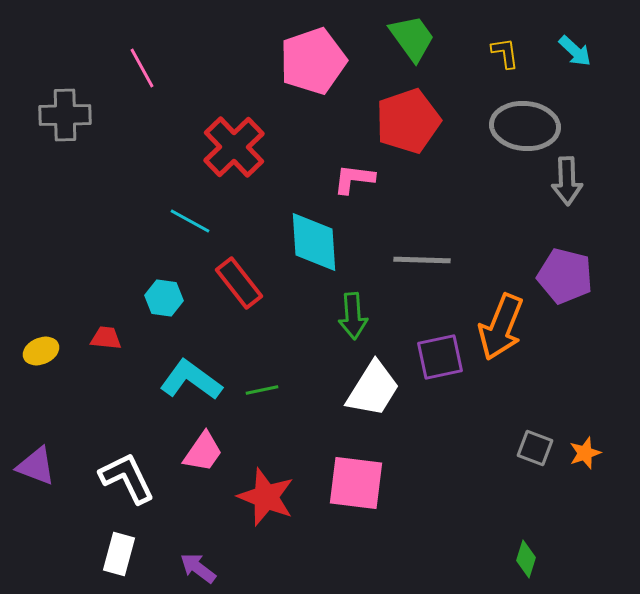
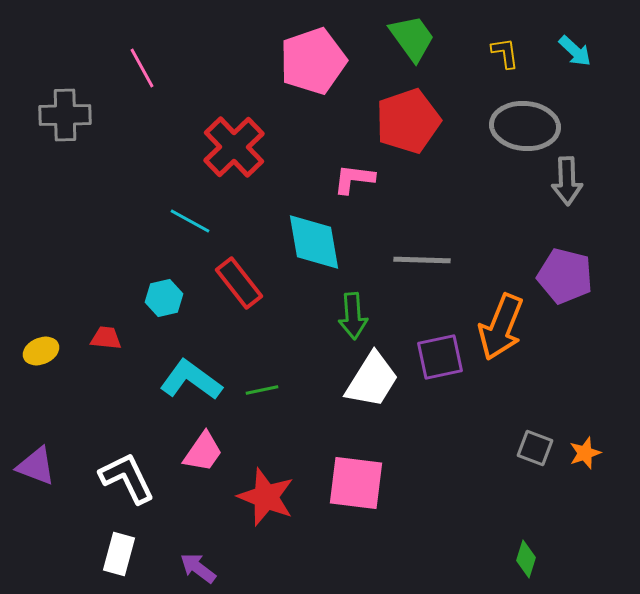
cyan diamond: rotated 6 degrees counterclockwise
cyan hexagon: rotated 21 degrees counterclockwise
white trapezoid: moved 1 px left, 9 px up
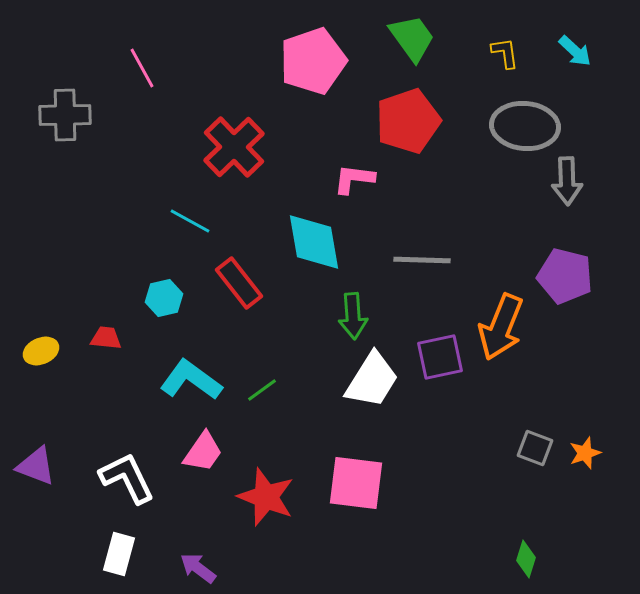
green line: rotated 24 degrees counterclockwise
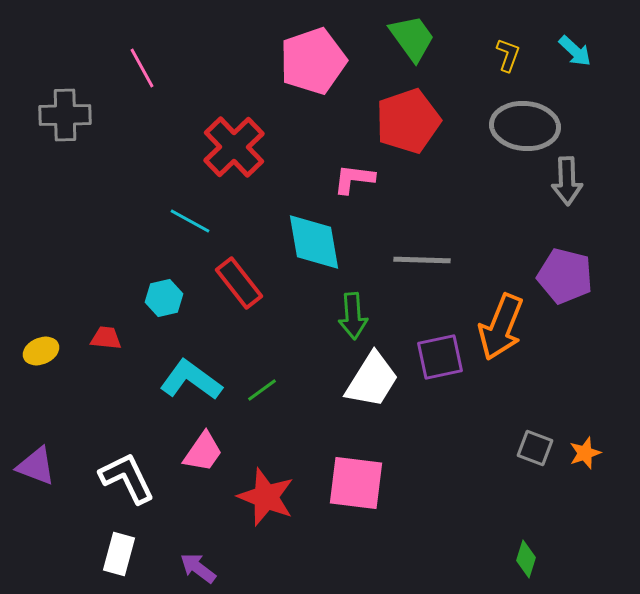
yellow L-shape: moved 3 px right, 2 px down; rotated 28 degrees clockwise
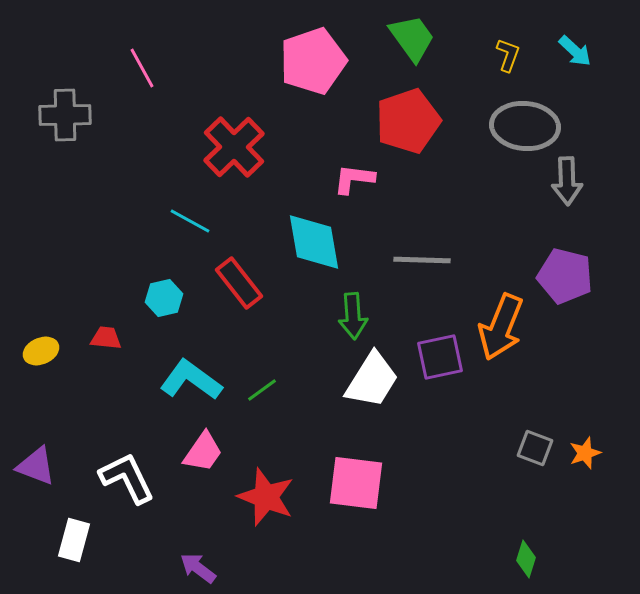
white rectangle: moved 45 px left, 14 px up
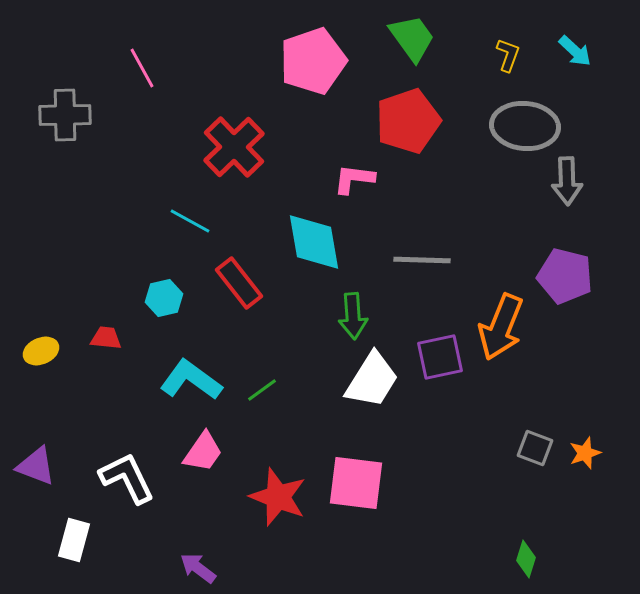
red star: moved 12 px right
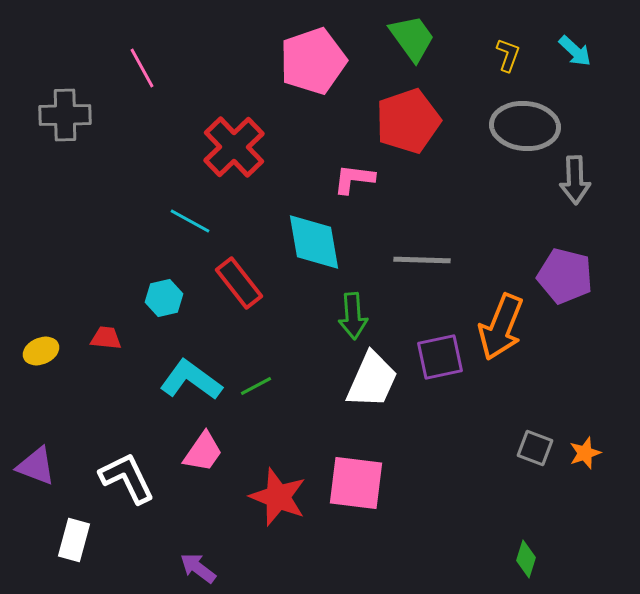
gray arrow: moved 8 px right, 1 px up
white trapezoid: rotated 8 degrees counterclockwise
green line: moved 6 px left, 4 px up; rotated 8 degrees clockwise
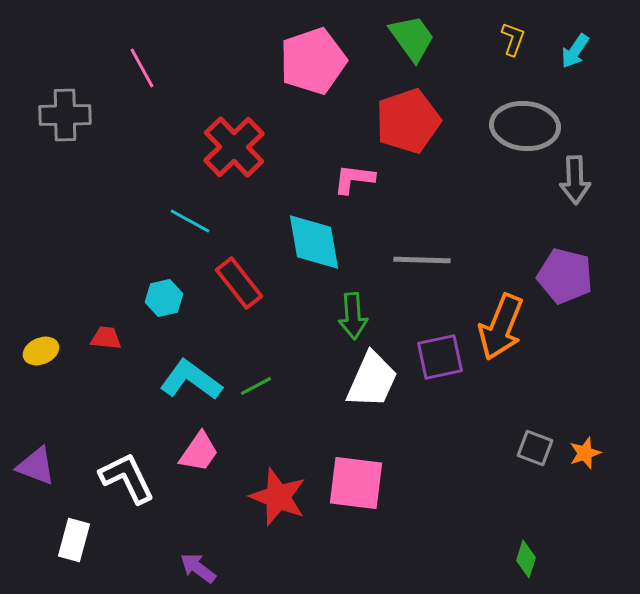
cyan arrow: rotated 81 degrees clockwise
yellow L-shape: moved 5 px right, 16 px up
pink trapezoid: moved 4 px left
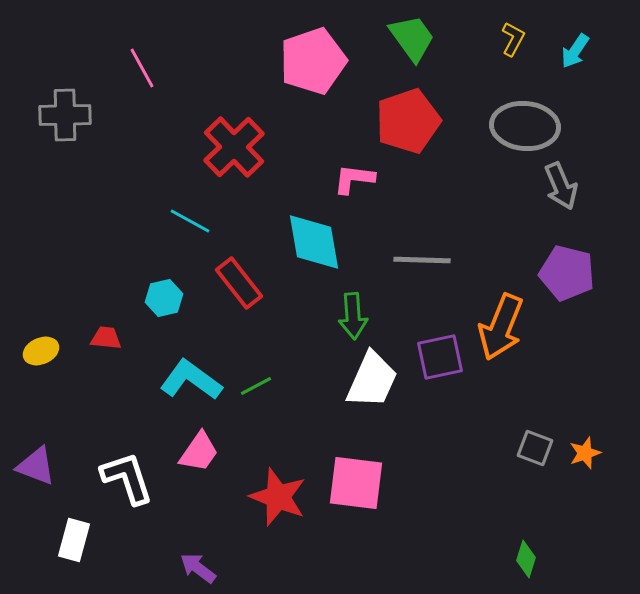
yellow L-shape: rotated 8 degrees clockwise
gray arrow: moved 14 px left, 6 px down; rotated 21 degrees counterclockwise
purple pentagon: moved 2 px right, 3 px up
white L-shape: rotated 8 degrees clockwise
